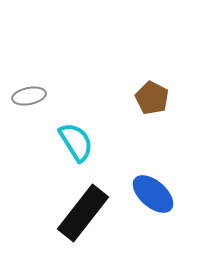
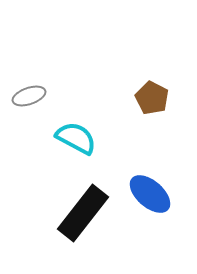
gray ellipse: rotated 8 degrees counterclockwise
cyan semicircle: moved 4 px up; rotated 30 degrees counterclockwise
blue ellipse: moved 3 px left
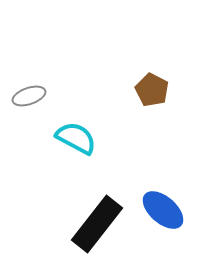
brown pentagon: moved 8 px up
blue ellipse: moved 13 px right, 16 px down
black rectangle: moved 14 px right, 11 px down
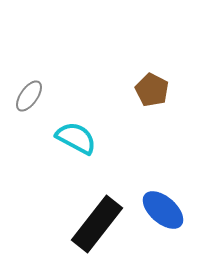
gray ellipse: rotated 36 degrees counterclockwise
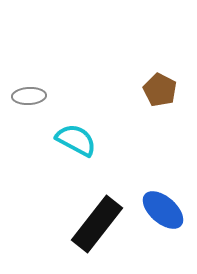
brown pentagon: moved 8 px right
gray ellipse: rotated 52 degrees clockwise
cyan semicircle: moved 2 px down
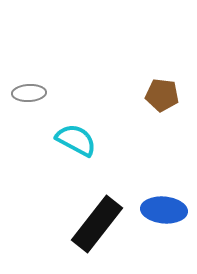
brown pentagon: moved 2 px right, 5 px down; rotated 20 degrees counterclockwise
gray ellipse: moved 3 px up
blue ellipse: moved 1 px right; rotated 36 degrees counterclockwise
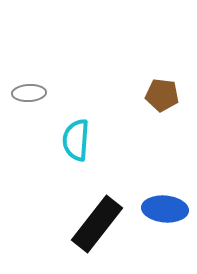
cyan semicircle: rotated 114 degrees counterclockwise
blue ellipse: moved 1 px right, 1 px up
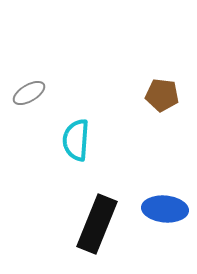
gray ellipse: rotated 28 degrees counterclockwise
black rectangle: rotated 16 degrees counterclockwise
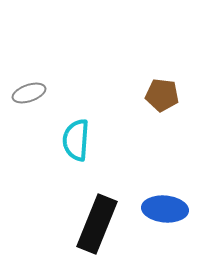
gray ellipse: rotated 12 degrees clockwise
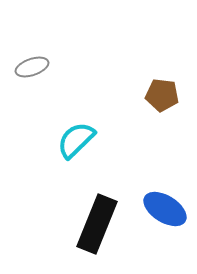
gray ellipse: moved 3 px right, 26 px up
cyan semicircle: rotated 42 degrees clockwise
blue ellipse: rotated 27 degrees clockwise
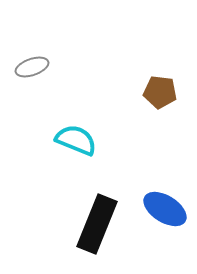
brown pentagon: moved 2 px left, 3 px up
cyan semicircle: rotated 66 degrees clockwise
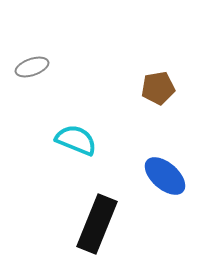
brown pentagon: moved 2 px left, 4 px up; rotated 16 degrees counterclockwise
blue ellipse: moved 33 px up; rotated 9 degrees clockwise
